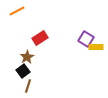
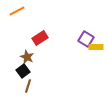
brown star: rotated 16 degrees counterclockwise
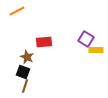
red rectangle: moved 4 px right, 4 px down; rotated 28 degrees clockwise
yellow rectangle: moved 3 px down
black square: moved 1 px down; rotated 32 degrees counterclockwise
brown line: moved 3 px left
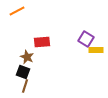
red rectangle: moved 2 px left
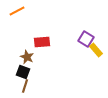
yellow rectangle: rotated 48 degrees clockwise
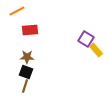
red rectangle: moved 12 px left, 12 px up
brown star: rotated 24 degrees counterclockwise
black square: moved 3 px right
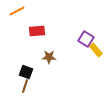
red rectangle: moved 7 px right, 1 px down
brown star: moved 22 px right
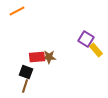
red rectangle: moved 26 px down
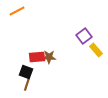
purple square: moved 2 px left, 3 px up; rotated 21 degrees clockwise
brown line: moved 2 px right, 2 px up
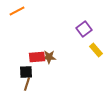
purple square: moved 7 px up
black square: rotated 24 degrees counterclockwise
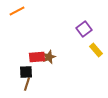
brown star: rotated 24 degrees counterclockwise
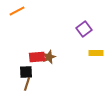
yellow rectangle: moved 3 px down; rotated 48 degrees counterclockwise
